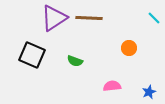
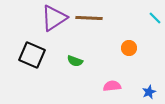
cyan line: moved 1 px right
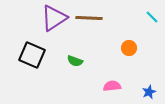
cyan line: moved 3 px left, 1 px up
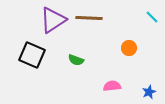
purple triangle: moved 1 px left, 2 px down
green semicircle: moved 1 px right, 1 px up
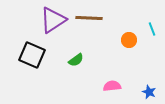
cyan line: moved 12 px down; rotated 24 degrees clockwise
orange circle: moved 8 px up
green semicircle: rotated 56 degrees counterclockwise
blue star: rotated 24 degrees counterclockwise
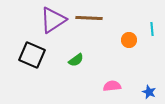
cyan line: rotated 16 degrees clockwise
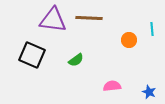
purple triangle: rotated 40 degrees clockwise
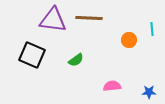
blue star: rotated 24 degrees counterclockwise
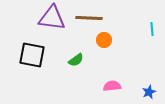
purple triangle: moved 1 px left, 2 px up
orange circle: moved 25 px left
black square: rotated 12 degrees counterclockwise
blue star: rotated 24 degrees counterclockwise
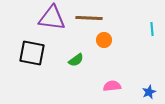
black square: moved 2 px up
